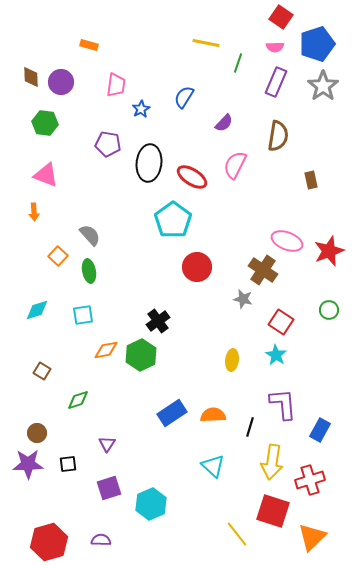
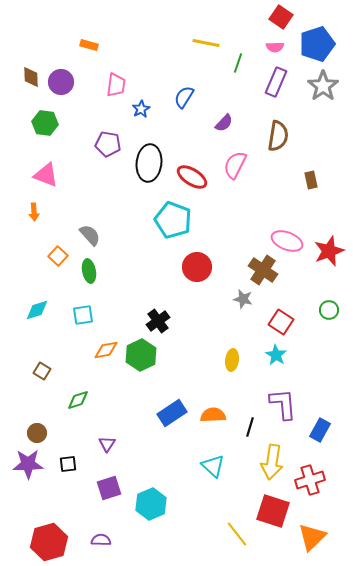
cyan pentagon at (173, 220): rotated 15 degrees counterclockwise
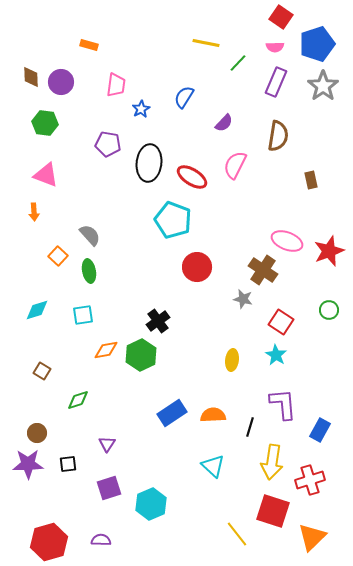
green line at (238, 63): rotated 24 degrees clockwise
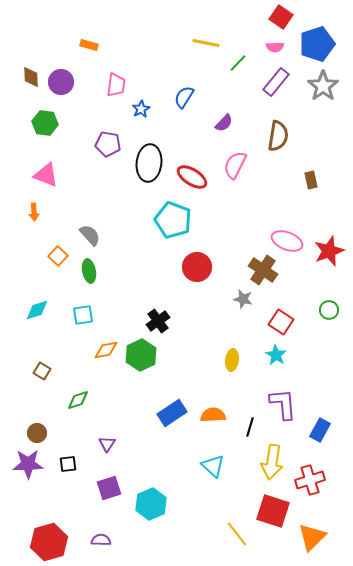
purple rectangle at (276, 82): rotated 16 degrees clockwise
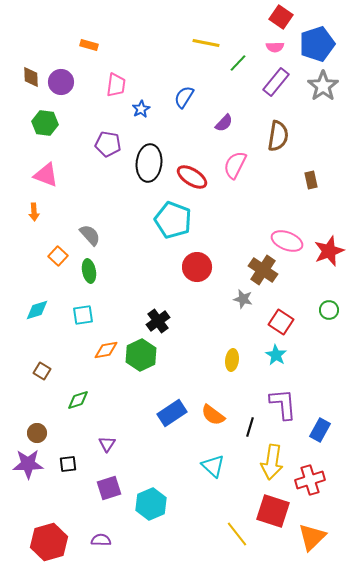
orange semicircle at (213, 415): rotated 140 degrees counterclockwise
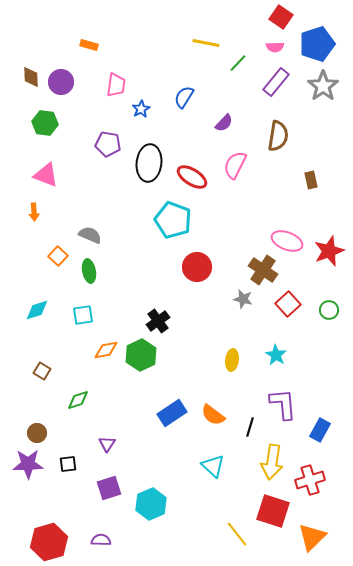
gray semicircle at (90, 235): rotated 25 degrees counterclockwise
red square at (281, 322): moved 7 px right, 18 px up; rotated 15 degrees clockwise
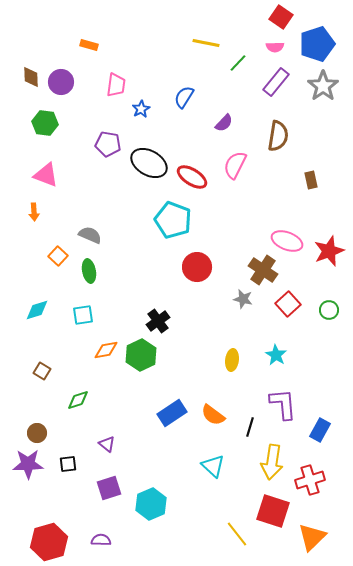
black ellipse at (149, 163): rotated 66 degrees counterclockwise
purple triangle at (107, 444): rotated 24 degrees counterclockwise
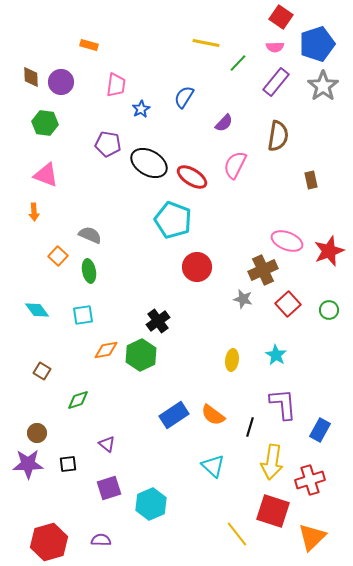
brown cross at (263, 270): rotated 32 degrees clockwise
cyan diamond at (37, 310): rotated 70 degrees clockwise
blue rectangle at (172, 413): moved 2 px right, 2 px down
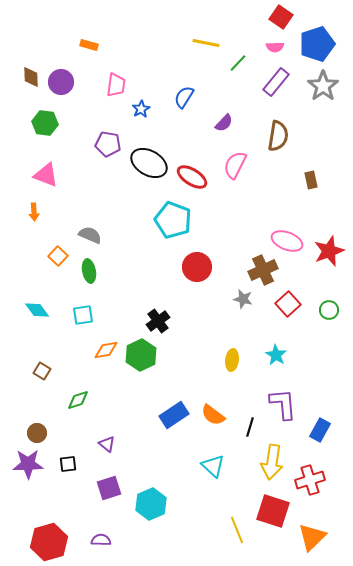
yellow line at (237, 534): moved 4 px up; rotated 16 degrees clockwise
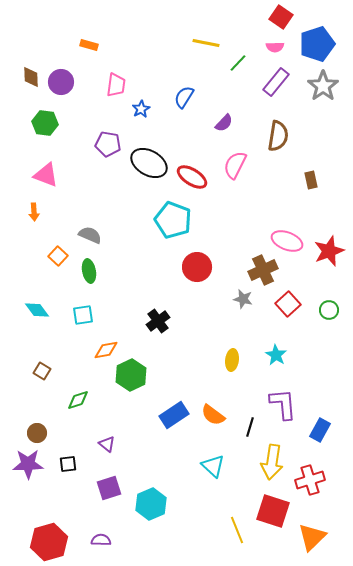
green hexagon at (141, 355): moved 10 px left, 20 px down
